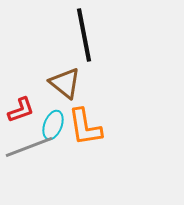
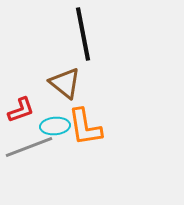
black line: moved 1 px left, 1 px up
cyan ellipse: moved 2 px right, 1 px down; rotated 64 degrees clockwise
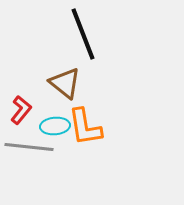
black line: rotated 10 degrees counterclockwise
red L-shape: rotated 32 degrees counterclockwise
gray line: rotated 27 degrees clockwise
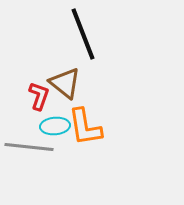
red L-shape: moved 18 px right, 14 px up; rotated 20 degrees counterclockwise
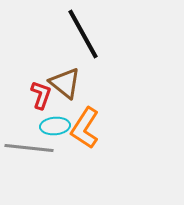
black line: rotated 8 degrees counterclockwise
red L-shape: moved 2 px right, 1 px up
orange L-shape: moved 1 px down; rotated 42 degrees clockwise
gray line: moved 1 px down
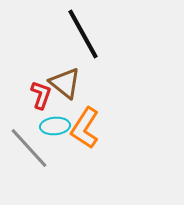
gray line: rotated 42 degrees clockwise
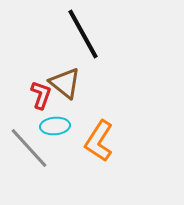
orange L-shape: moved 14 px right, 13 px down
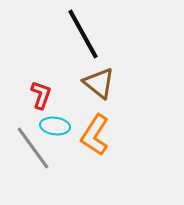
brown triangle: moved 34 px right
cyan ellipse: rotated 12 degrees clockwise
orange L-shape: moved 4 px left, 6 px up
gray line: moved 4 px right; rotated 6 degrees clockwise
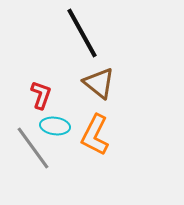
black line: moved 1 px left, 1 px up
orange L-shape: rotated 6 degrees counterclockwise
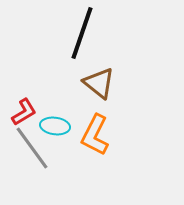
black line: rotated 48 degrees clockwise
red L-shape: moved 17 px left, 17 px down; rotated 40 degrees clockwise
gray line: moved 1 px left
